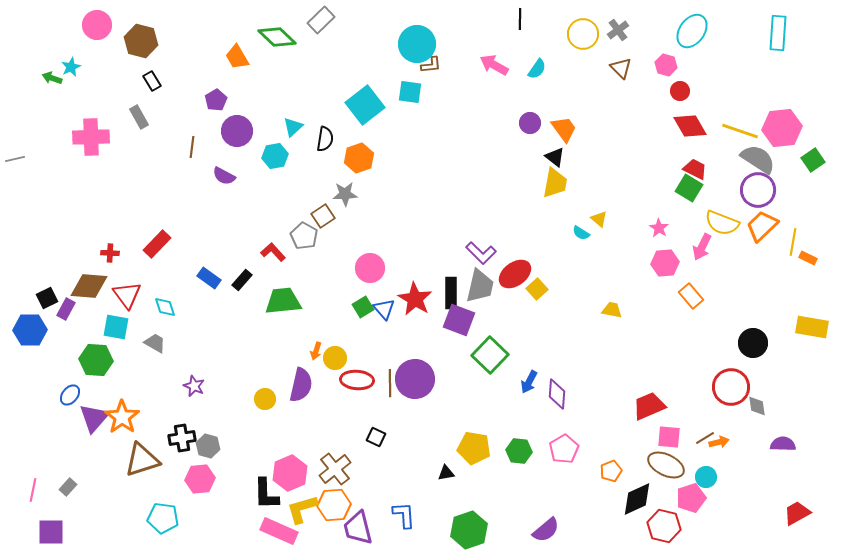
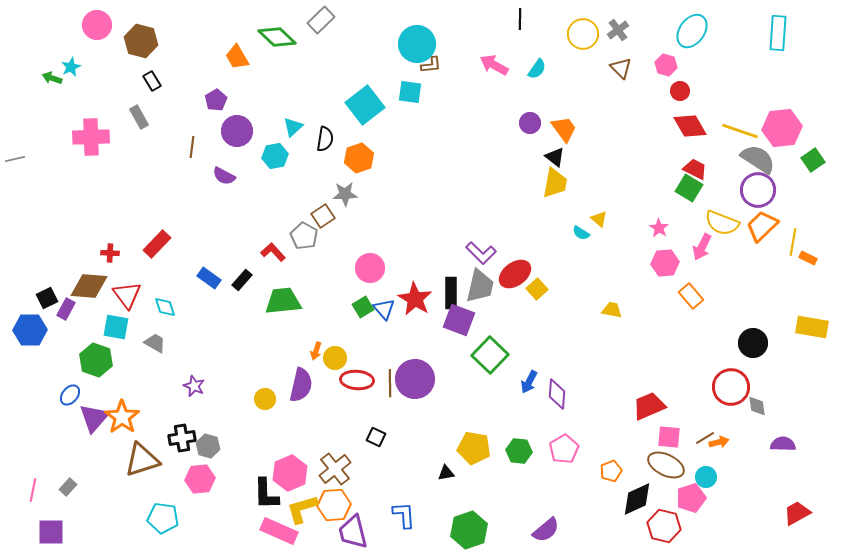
green hexagon at (96, 360): rotated 16 degrees clockwise
purple trapezoid at (358, 528): moved 5 px left, 4 px down
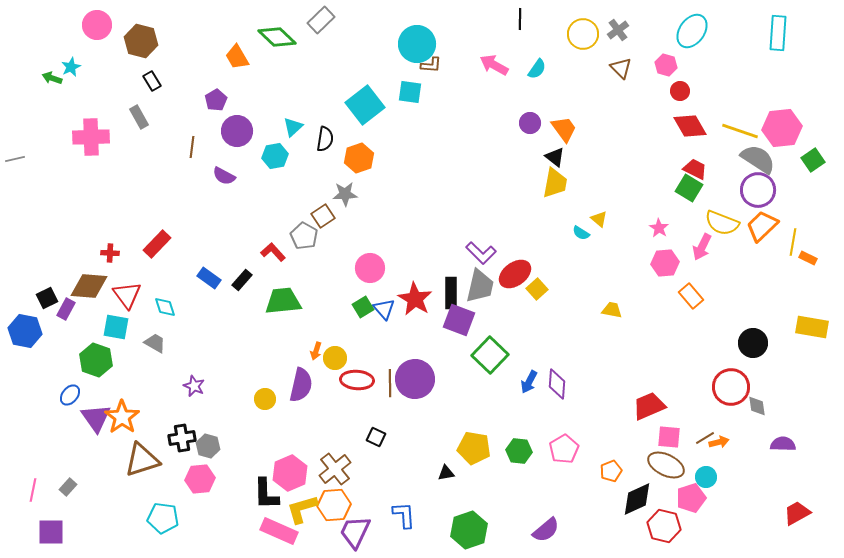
brown L-shape at (431, 65): rotated 10 degrees clockwise
blue hexagon at (30, 330): moved 5 px left, 1 px down; rotated 12 degrees clockwise
purple diamond at (557, 394): moved 10 px up
purple triangle at (94, 418): moved 2 px right; rotated 16 degrees counterclockwise
purple trapezoid at (353, 532): moved 2 px right; rotated 39 degrees clockwise
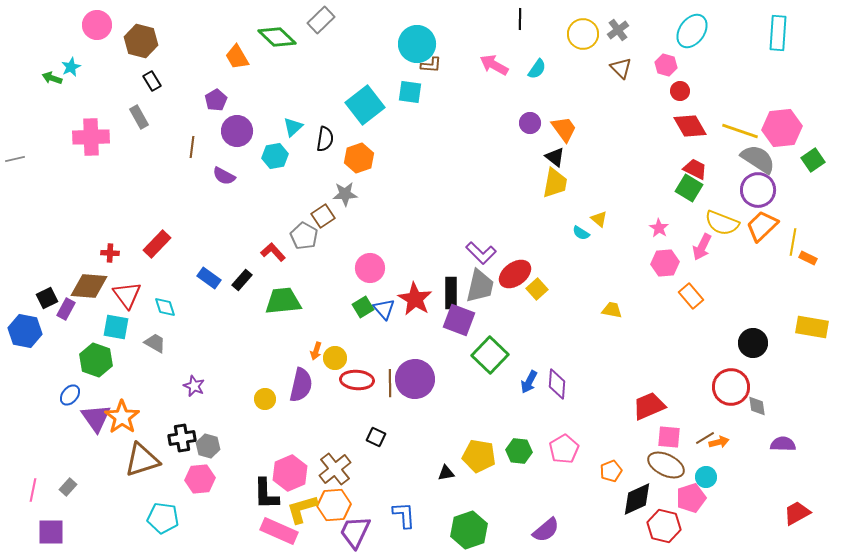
yellow pentagon at (474, 448): moved 5 px right, 8 px down
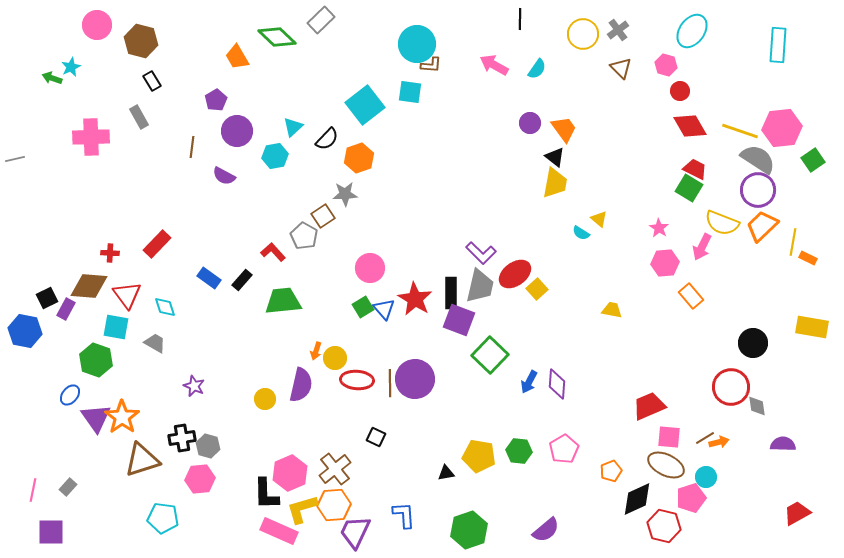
cyan rectangle at (778, 33): moved 12 px down
black semicircle at (325, 139): moved 2 px right; rotated 35 degrees clockwise
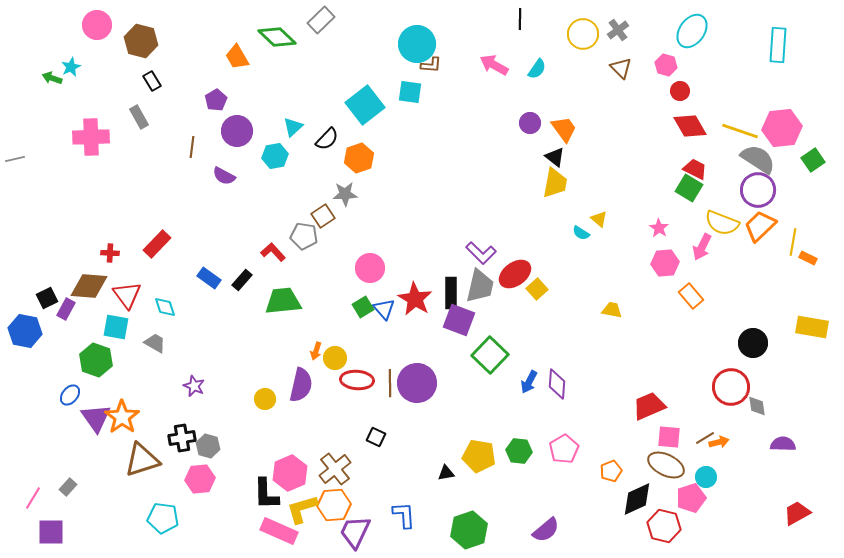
orange trapezoid at (762, 226): moved 2 px left
gray pentagon at (304, 236): rotated 20 degrees counterclockwise
purple circle at (415, 379): moved 2 px right, 4 px down
pink line at (33, 490): moved 8 px down; rotated 20 degrees clockwise
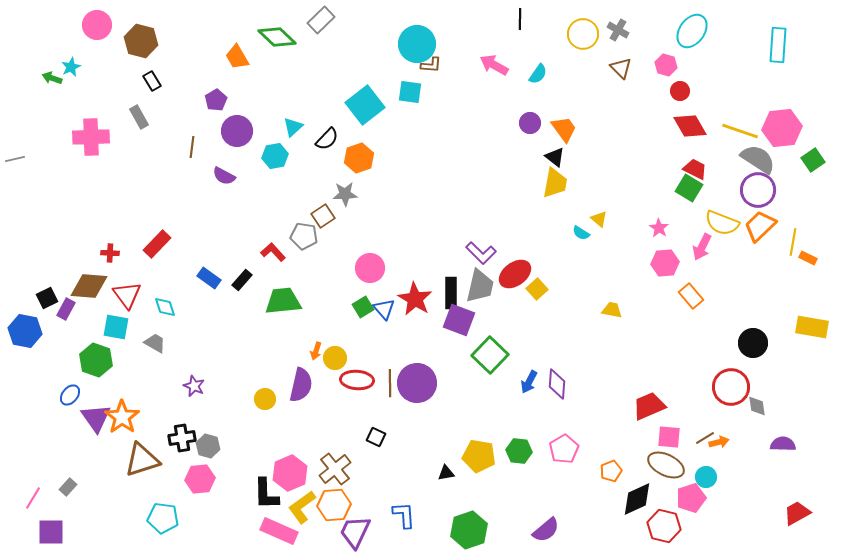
gray cross at (618, 30): rotated 25 degrees counterclockwise
cyan semicircle at (537, 69): moved 1 px right, 5 px down
yellow L-shape at (302, 509): moved 2 px up; rotated 20 degrees counterclockwise
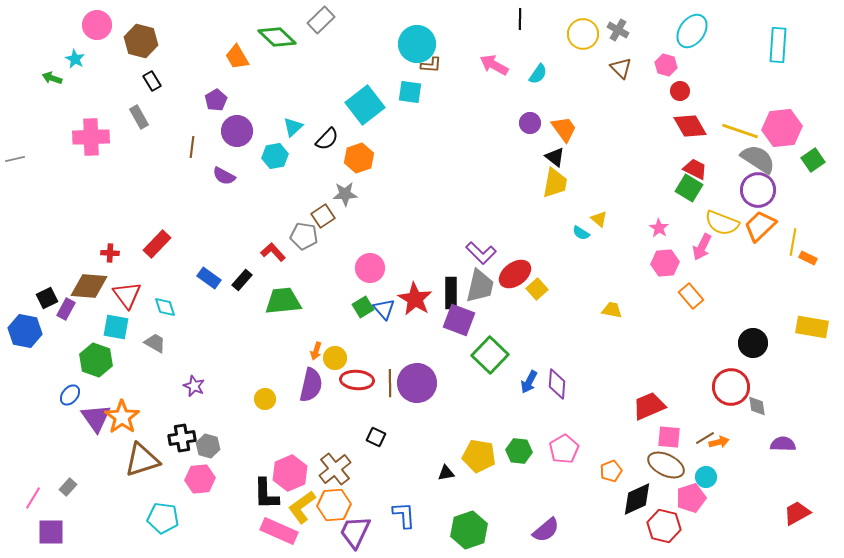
cyan star at (71, 67): moved 4 px right, 8 px up; rotated 18 degrees counterclockwise
purple semicircle at (301, 385): moved 10 px right
